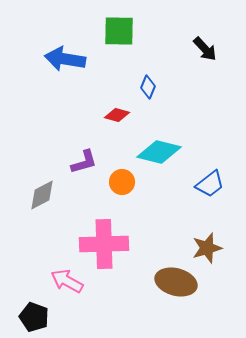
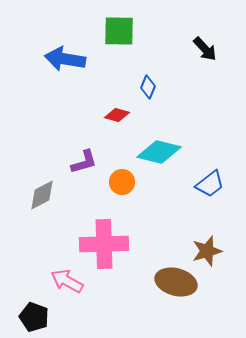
brown star: moved 3 px down
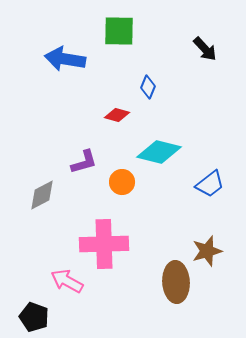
brown ellipse: rotated 72 degrees clockwise
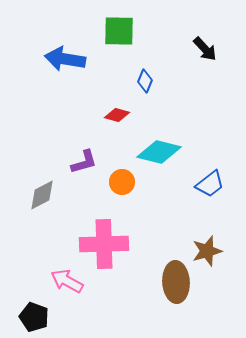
blue diamond: moved 3 px left, 6 px up
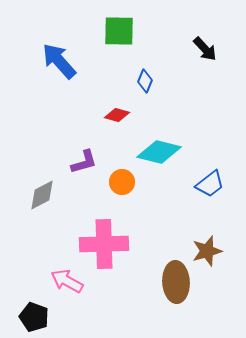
blue arrow: moved 6 px left, 2 px down; rotated 39 degrees clockwise
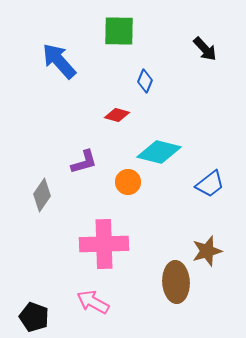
orange circle: moved 6 px right
gray diamond: rotated 28 degrees counterclockwise
pink arrow: moved 26 px right, 21 px down
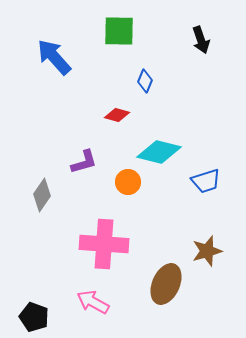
black arrow: moved 4 px left, 9 px up; rotated 24 degrees clockwise
blue arrow: moved 5 px left, 4 px up
blue trapezoid: moved 4 px left, 3 px up; rotated 20 degrees clockwise
pink cross: rotated 6 degrees clockwise
brown ellipse: moved 10 px left, 2 px down; rotated 27 degrees clockwise
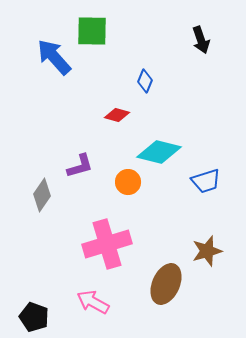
green square: moved 27 px left
purple L-shape: moved 4 px left, 4 px down
pink cross: moved 3 px right; rotated 21 degrees counterclockwise
